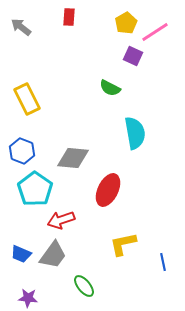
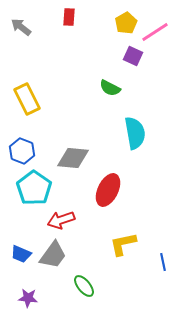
cyan pentagon: moved 1 px left, 1 px up
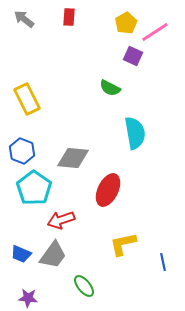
gray arrow: moved 3 px right, 8 px up
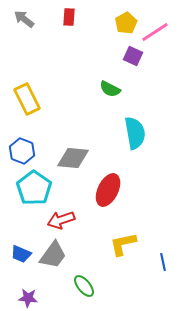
green semicircle: moved 1 px down
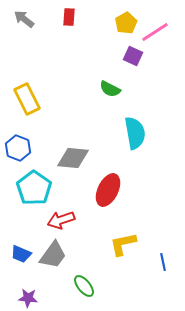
blue hexagon: moved 4 px left, 3 px up
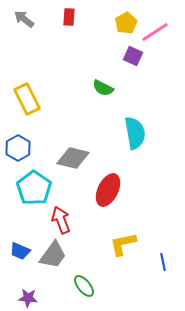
green semicircle: moved 7 px left, 1 px up
blue hexagon: rotated 10 degrees clockwise
gray diamond: rotated 8 degrees clockwise
red arrow: rotated 88 degrees clockwise
blue trapezoid: moved 1 px left, 3 px up
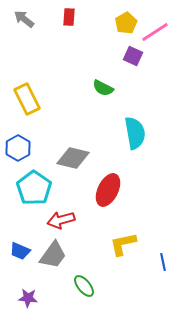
red arrow: rotated 84 degrees counterclockwise
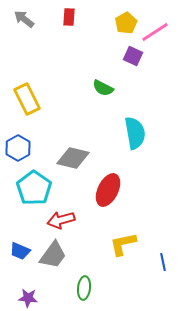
green ellipse: moved 2 px down; rotated 45 degrees clockwise
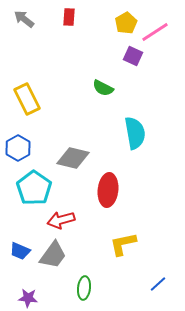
red ellipse: rotated 20 degrees counterclockwise
blue line: moved 5 px left, 22 px down; rotated 60 degrees clockwise
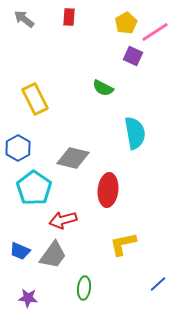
yellow rectangle: moved 8 px right
red arrow: moved 2 px right
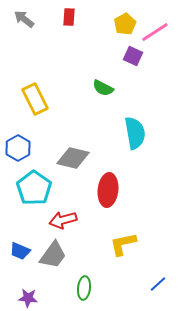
yellow pentagon: moved 1 px left, 1 px down
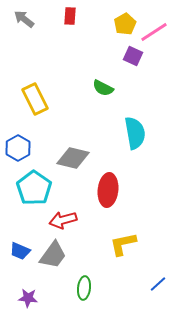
red rectangle: moved 1 px right, 1 px up
pink line: moved 1 px left
